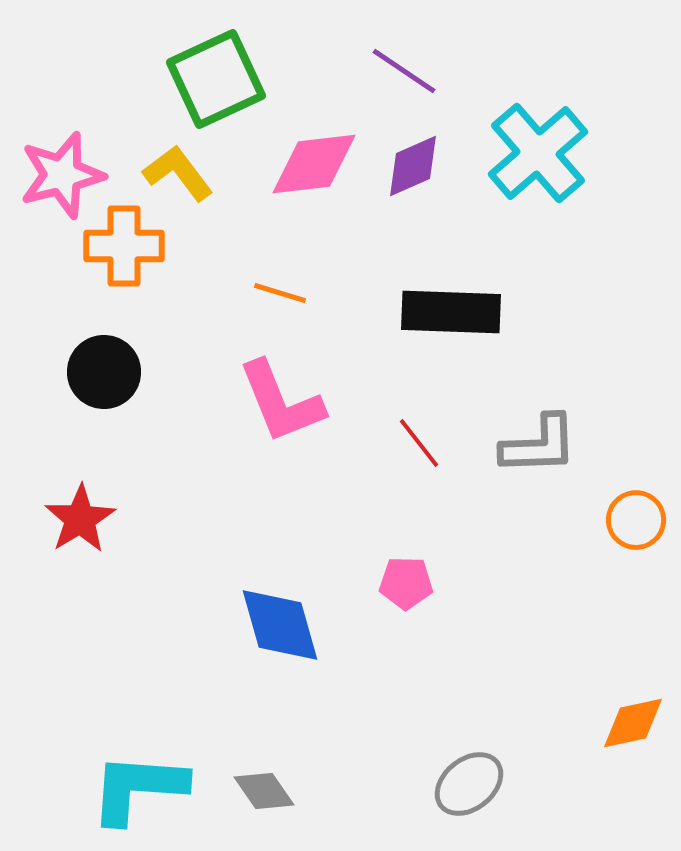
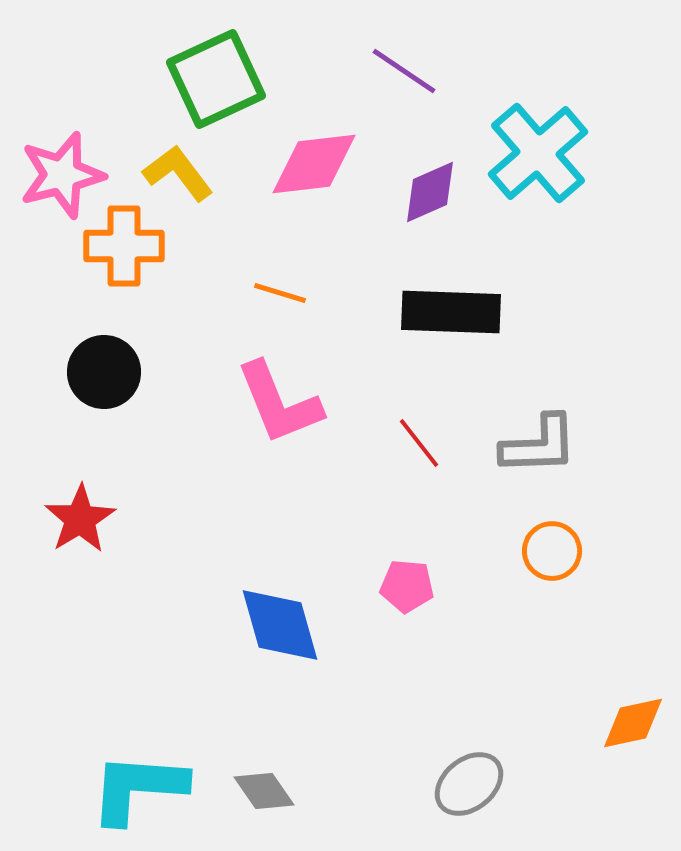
purple diamond: moved 17 px right, 26 px down
pink L-shape: moved 2 px left, 1 px down
orange circle: moved 84 px left, 31 px down
pink pentagon: moved 1 px right, 3 px down; rotated 4 degrees clockwise
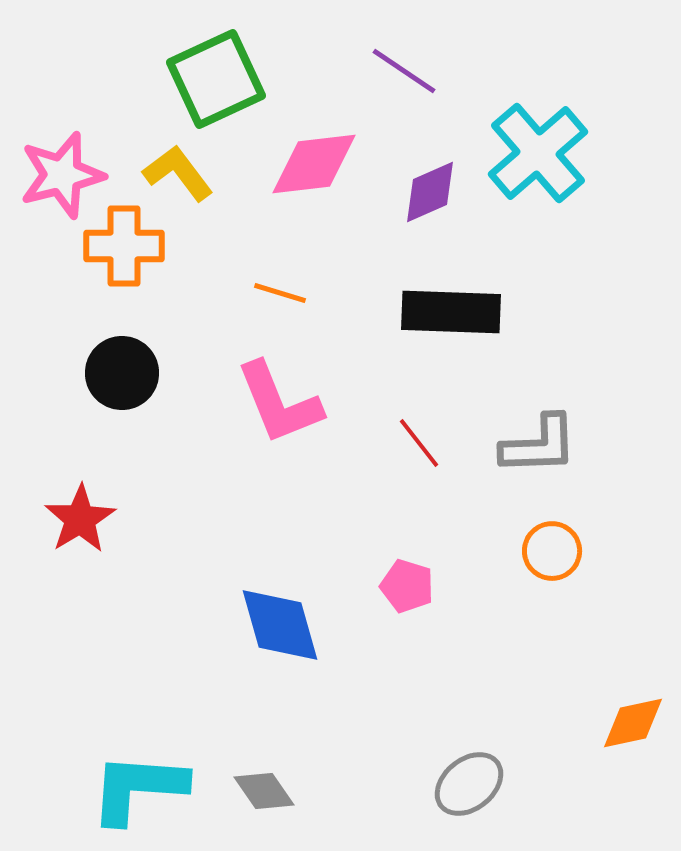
black circle: moved 18 px right, 1 px down
pink pentagon: rotated 12 degrees clockwise
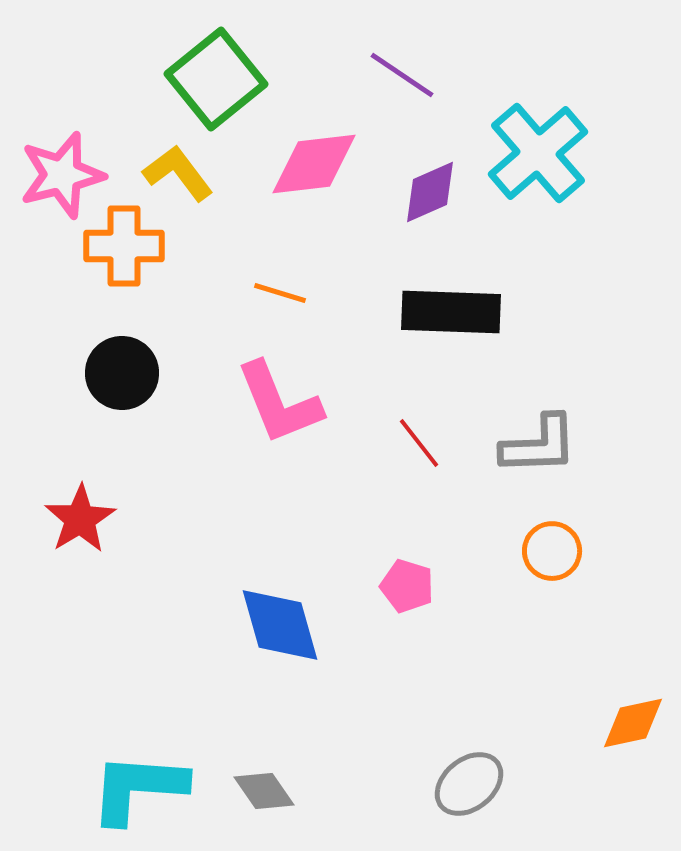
purple line: moved 2 px left, 4 px down
green square: rotated 14 degrees counterclockwise
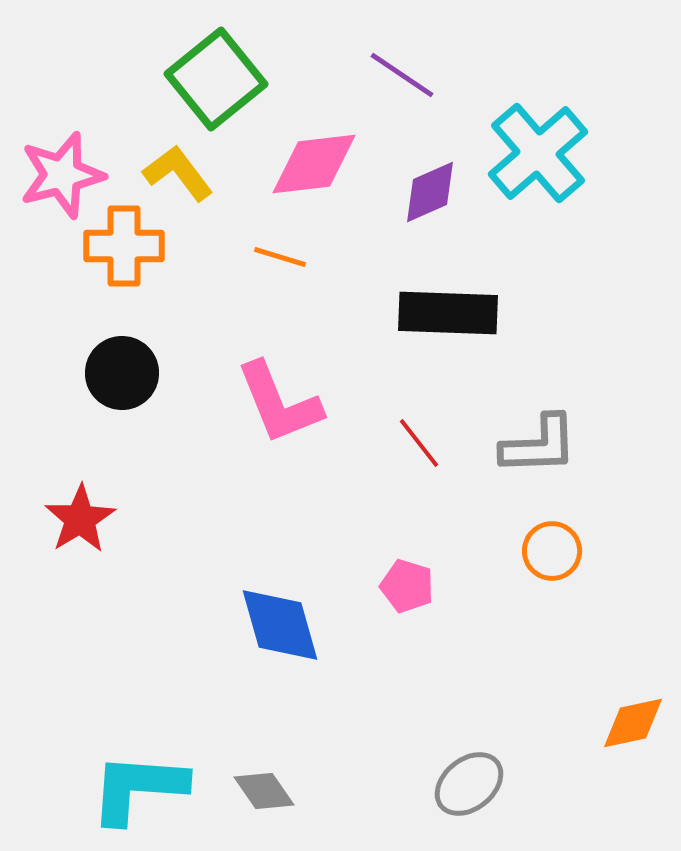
orange line: moved 36 px up
black rectangle: moved 3 px left, 1 px down
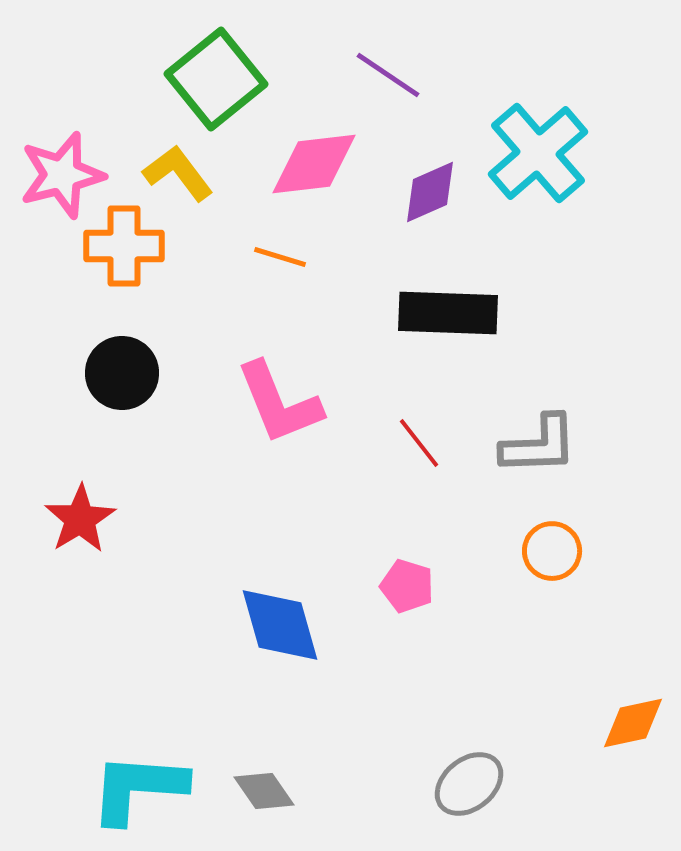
purple line: moved 14 px left
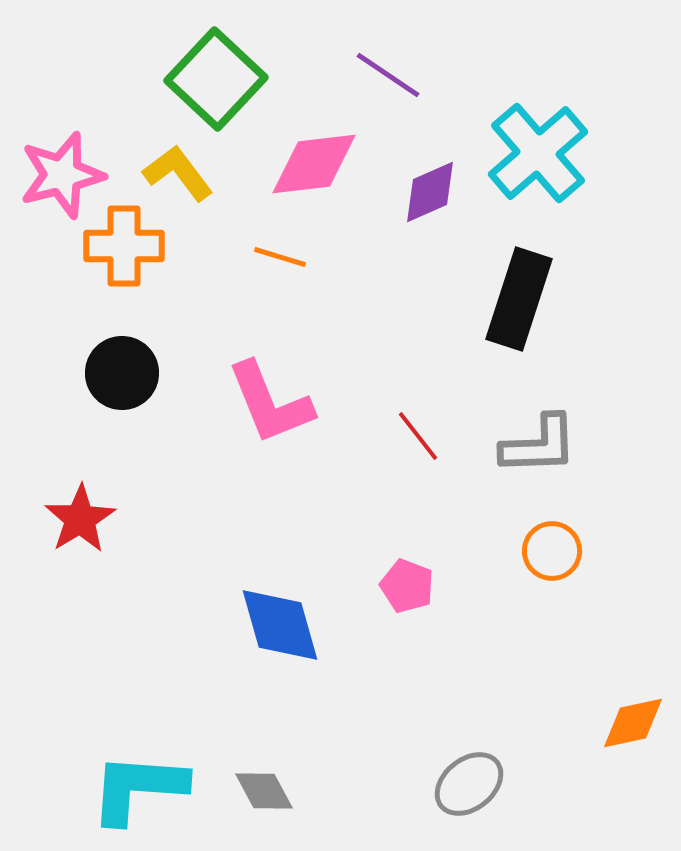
green square: rotated 8 degrees counterclockwise
black rectangle: moved 71 px right, 14 px up; rotated 74 degrees counterclockwise
pink L-shape: moved 9 px left
red line: moved 1 px left, 7 px up
pink pentagon: rotated 4 degrees clockwise
gray diamond: rotated 6 degrees clockwise
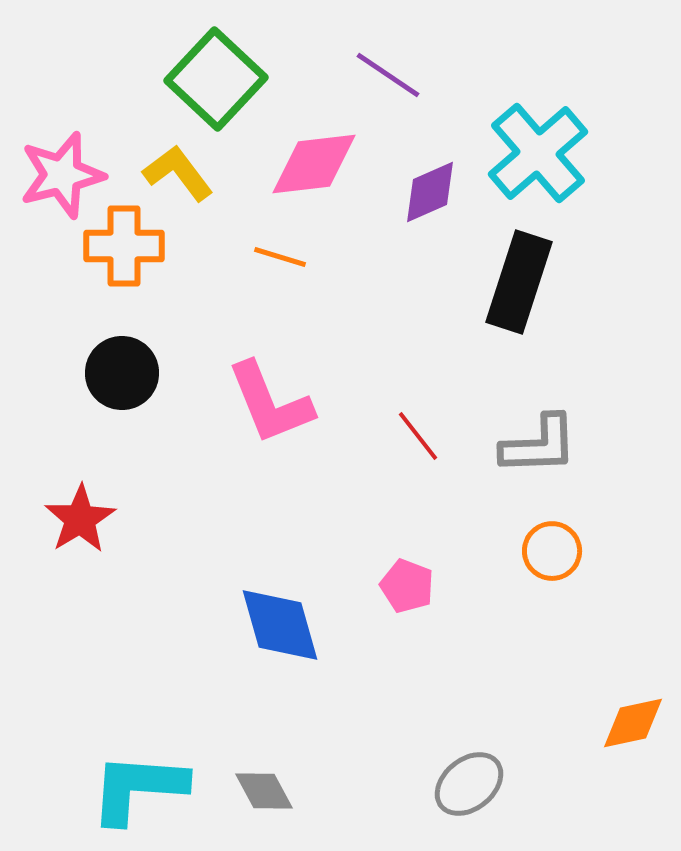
black rectangle: moved 17 px up
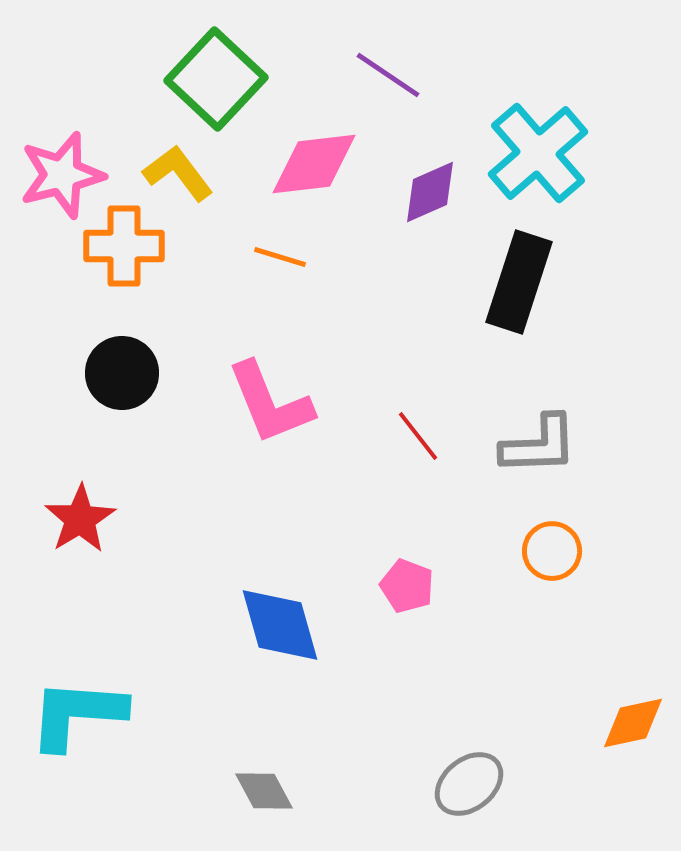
cyan L-shape: moved 61 px left, 74 px up
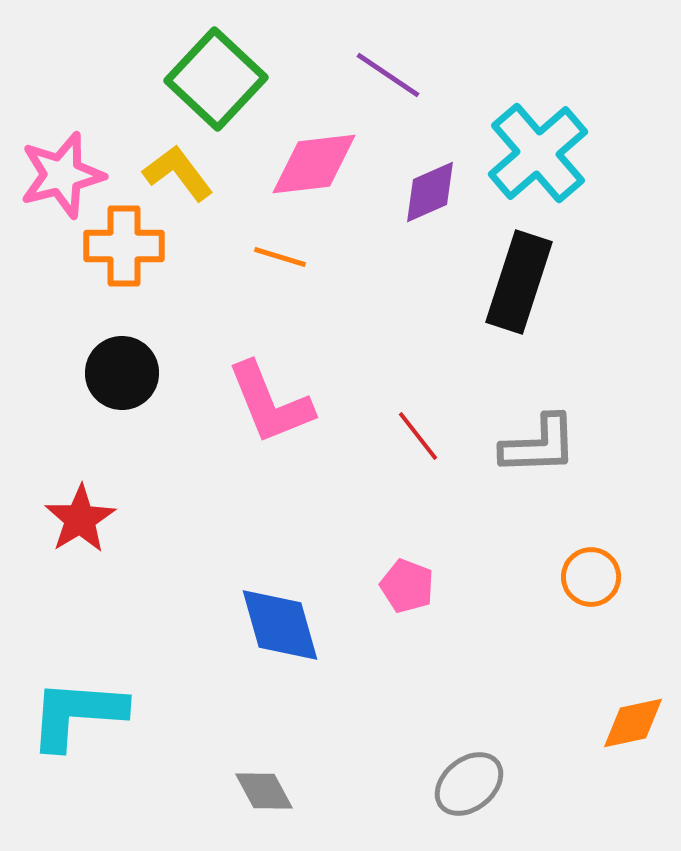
orange circle: moved 39 px right, 26 px down
